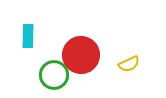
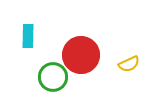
green circle: moved 1 px left, 2 px down
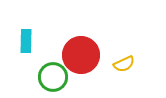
cyan rectangle: moved 2 px left, 5 px down
yellow semicircle: moved 5 px left
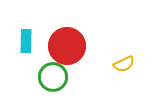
red circle: moved 14 px left, 9 px up
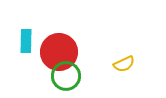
red circle: moved 8 px left, 6 px down
green circle: moved 13 px right, 1 px up
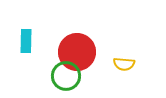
red circle: moved 18 px right
yellow semicircle: rotated 30 degrees clockwise
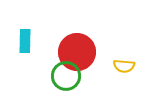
cyan rectangle: moved 1 px left
yellow semicircle: moved 2 px down
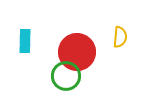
yellow semicircle: moved 4 px left, 29 px up; rotated 90 degrees counterclockwise
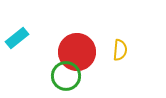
yellow semicircle: moved 13 px down
cyan rectangle: moved 8 px left, 3 px up; rotated 50 degrees clockwise
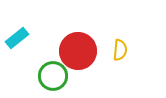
red circle: moved 1 px right, 1 px up
green circle: moved 13 px left
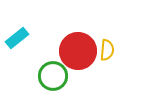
yellow semicircle: moved 13 px left
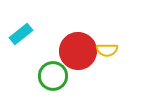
cyan rectangle: moved 4 px right, 4 px up
yellow semicircle: rotated 85 degrees clockwise
